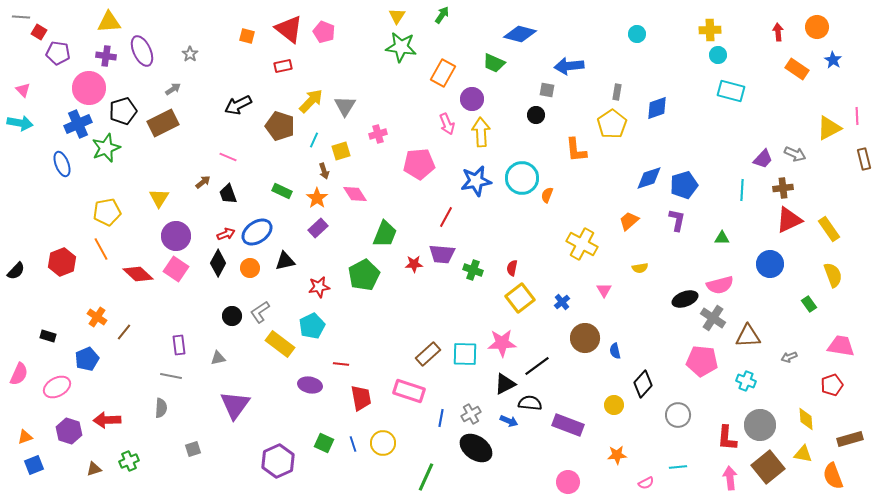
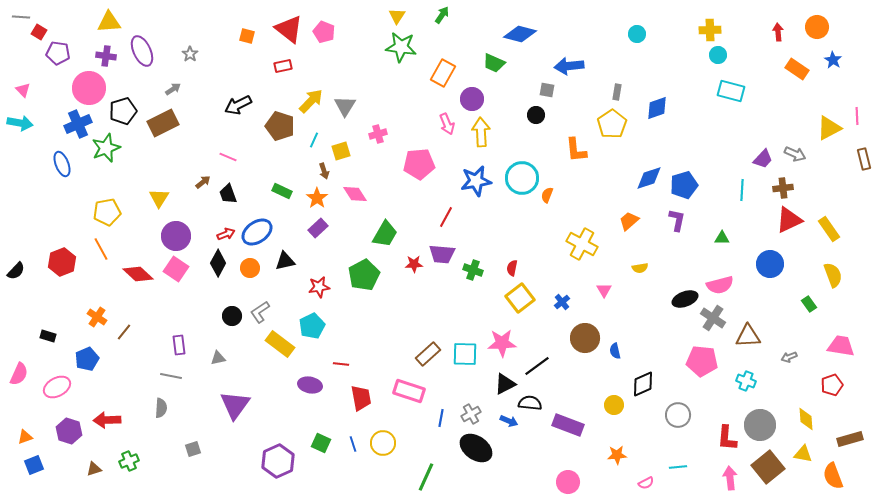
green trapezoid at (385, 234): rotated 8 degrees clockwise
black diamond at (643, 384): rotated 24 degrees clockwise
green square at (324, 443): moved 3 px left
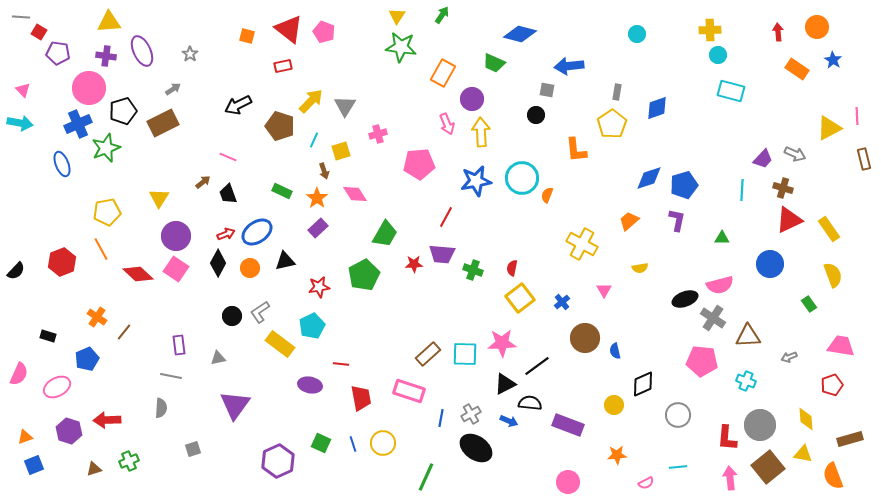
brown cross at (783, 188): rotated 24 degrees clockwise
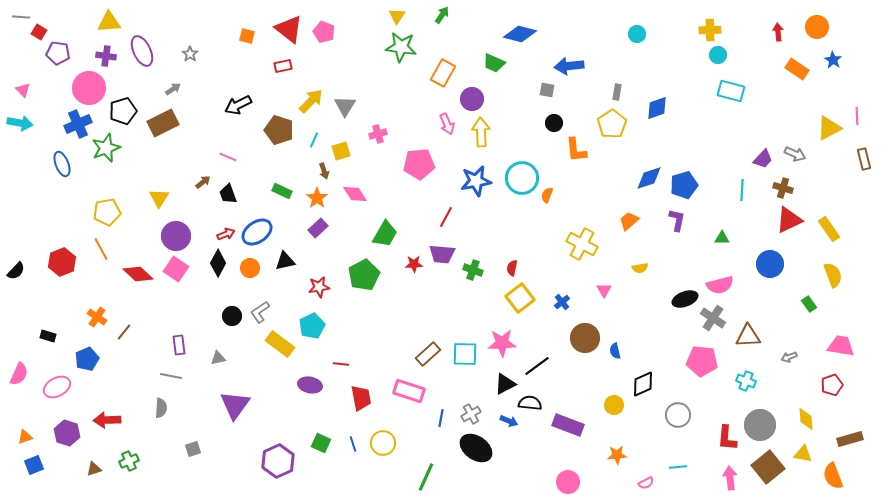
black circle at (536, 115): moved 18 px right, 8 px down
brown pentagon at (280, 126): moved 1 px left, 4 px down
purple hexagon at (69, 431): moved 2 px left, 2 px down
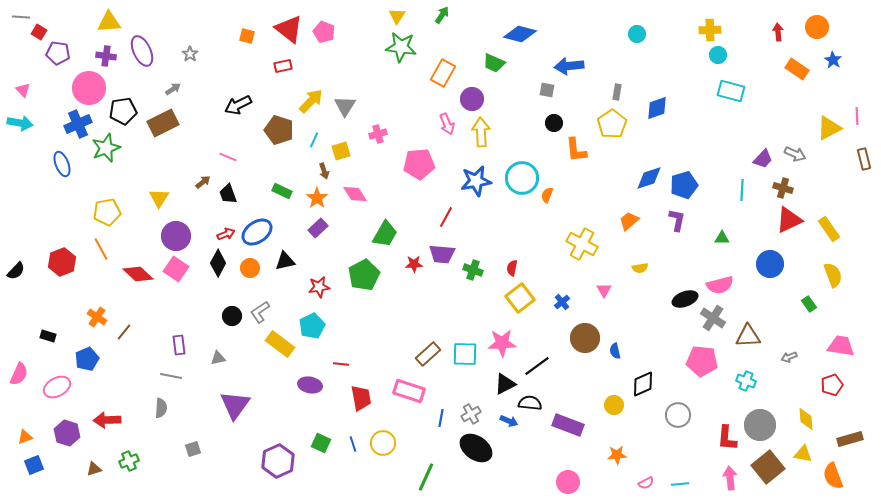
black pentagon at (123, 111): rotated 8 degrees clockwise
cyan line at (678, 467): moved 2 px right, 17 px down
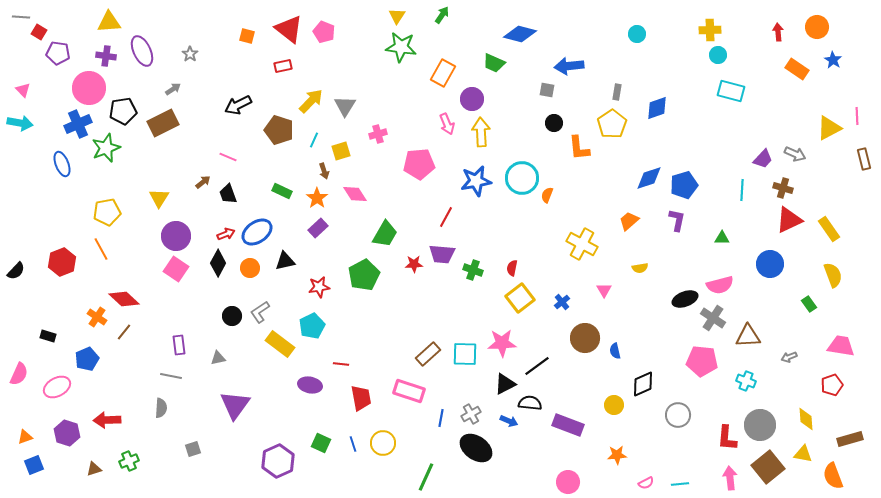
orange L-shape at (576, 150): moved 3 px right, 2 px up
red diamond at (138, 274): moved 14 px left, 25 px down
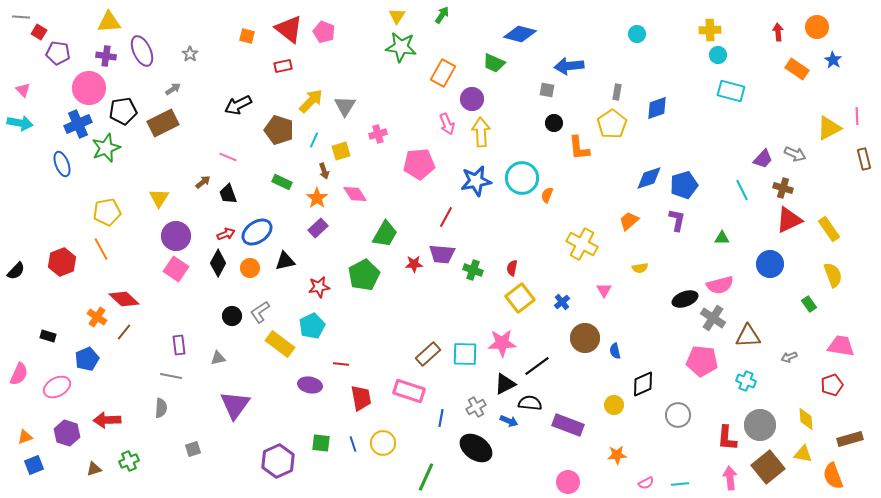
cyan line at (742, 190): rotated 30 degrees counterclockwise
green rectangle at (282, 191): moved 9 px up
gray cross at (471, 414): moved 5 px right, 7 px up
green square at (321, 443): rotated 18 degrees counterclockwise
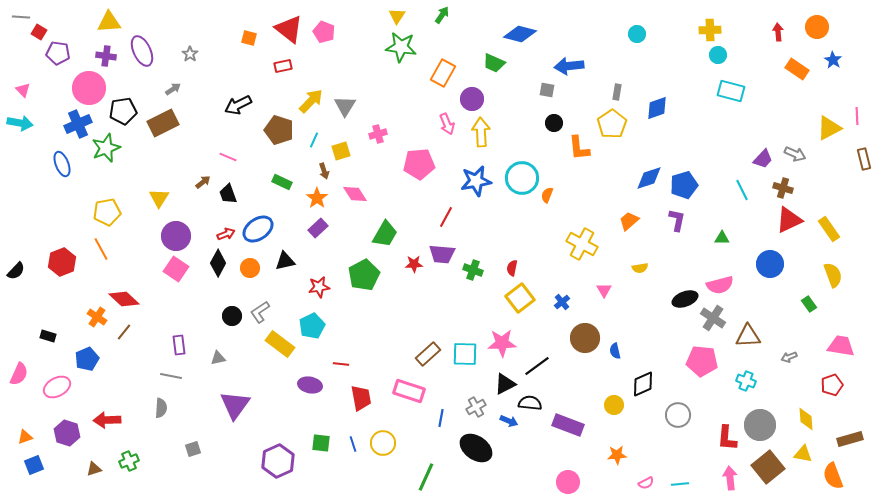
orange square at (247, 36): moved 2 px right, 2 px down
blue ellipse at (257, 232): moved 1 px right, 3 px up
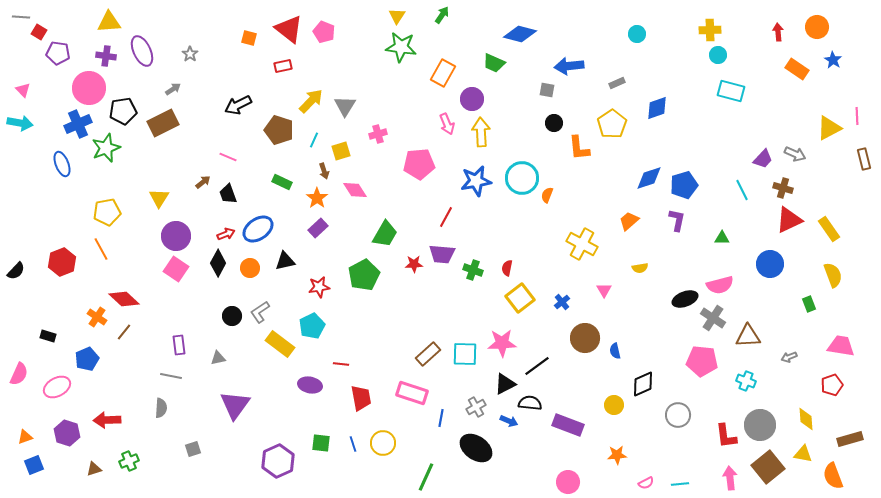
gray rectangle at (617, 92): moved 9 px up; rotated 56 degrees clockwise
pink diamond at (355, 194): moved 4 px up
red semicircle at (512, 268): moved 5 px left
green rectangle at (809, 304): rotated 14 degrees clockwise
pink rectangle at (409, 391): moved 3 px right, 2 px down
red L-shape at (727, 438): moved 1 px left, 2 px up; rotated 12 degrees counterclockwise
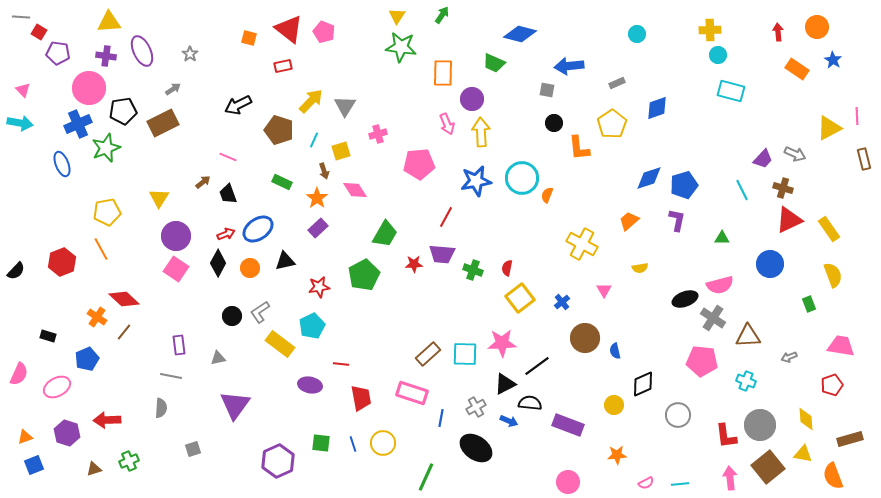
orange rectangle at (443, 73): rotated 28 degrees counterclockwise
